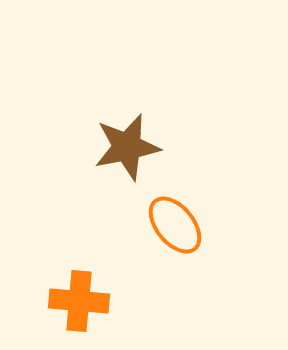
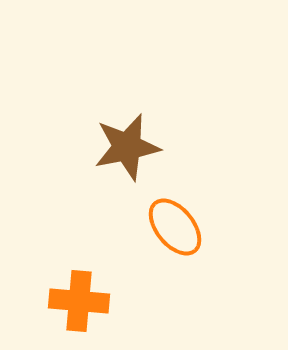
orange ellipse: moved 2 px down
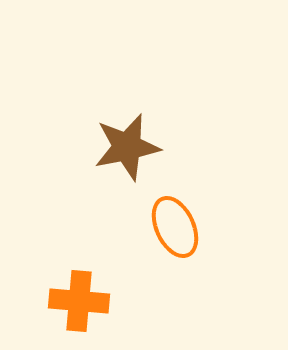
orange ellipse: rotated 14 degrees clockwise
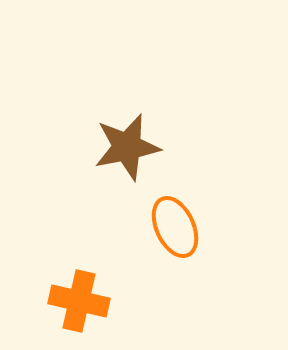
orange cross: rotated 8 degrees clockwise
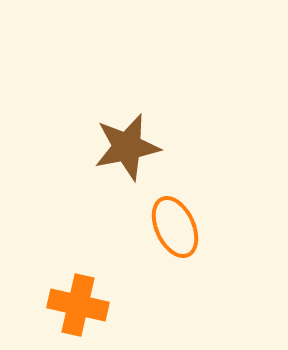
orange cross: moved 1 px left, 4 px down
